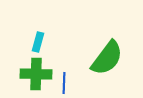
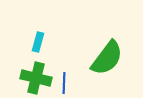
green cross: moved 4 px down; rotated 12 degrees clockwise
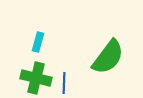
green semicircle: moved 1 px right, 1 px up
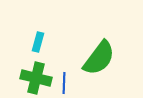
green semicircle: moved 9 px left, 1 px down
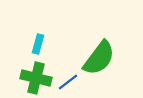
cyan rectangle: moved 2 px down
blue line: moved 4 px right, 1 px up; rotated 50 degrees clockwise
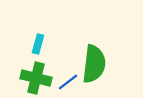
green semicircle: moved 5 px left, 6 px down; rotated 30 degrees counterclockwise
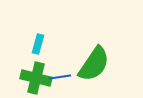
green semicircle: rotated 27 degrees clockwise
blue line: moved 8 px left, 5 px up; rotated 30 degrees clockwise
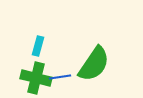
cyan rectangle: moved 2 px down
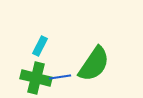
cyan rectangle: moved 2 px right; rotated 12 degrees clockwise
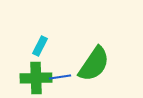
green cross: rotated 16 degrees counterclockwise
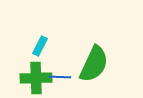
green semicircle: rotated 9 degrees counterclockwise
blue line: rotated 10 degrees clockwise
